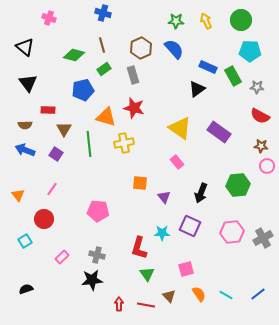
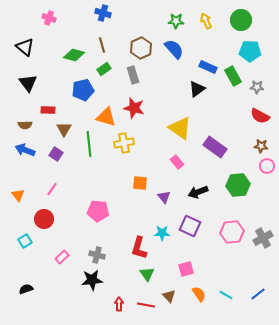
purple rectangle at (219, 132): moved 4 px left, 15 px down
black arrow at (201, 193): moved 3 px left, 1 px up; rotated 48 degrees clockwise
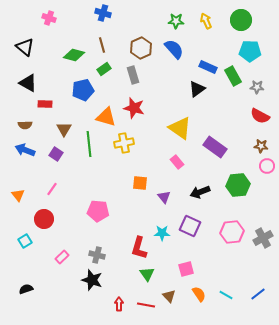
black triangle at (28, 83): rotated 24 degrees counterclockwise
red rectangle at (48, 110): moved 3 px left, 6 px up
black arrow at (198, 192): moved 2 px right
black star at (92, 280): rotated 25 degrees clockwise
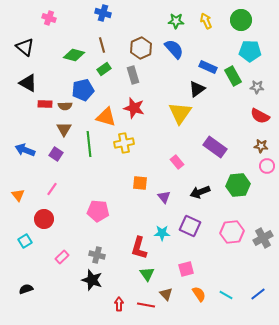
brown semicircle at (25, 125): moved 40 px right, 19 px up
yellow triangle at (180, 128): moved 15 px up; rotated 30 degrees clockwise
brown triangle at (169, 296): moved 3 px left, 2 px up
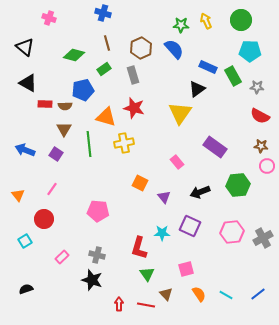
green star at (176, 21): moved 5 px right, 4 px down
brown line at (102, 45): moved 5 px right, 2 px up
orange square at (140, 183): rotated 21 degrees clockwise
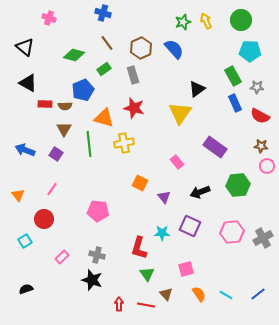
green star at (181, 25): moved 2 px right, 3 px up; rotated 21 degrees counterclockwise
brown line at (107, 43): rotated 21 degrees counterclockwise
blue rectangle at (208, 67): moved 27 px right, 36 px down; rotated 42 degrees clockwise
blue pentagon at (83, 90): rotated 10 degrees counterclockwise
orange triangle at (106, 117): moved 2 px left, 1 px down
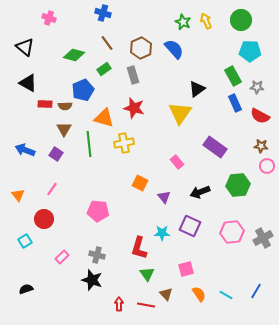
green star at (183, 22): rotated 28 degrees counterclockwise
blue line at (258, 294): moved 2 px left, 3 px up; rotated 21 degrees counterclockwise
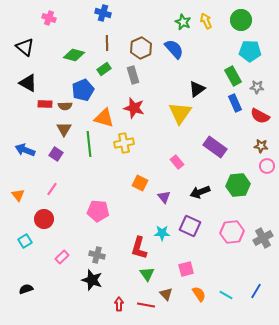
brown line at (107, 43): rotated 35 degrees clockwise
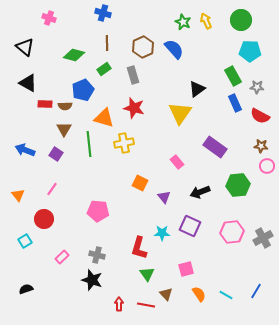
brown hexagon at (141, 48): moved 2 px right, 1 px up
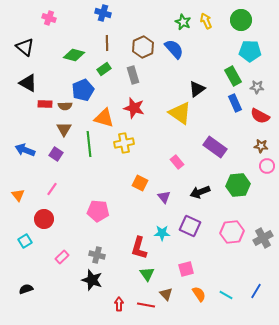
yellow triangle at (180, 113): rotated 30 degrees counterclockwise
